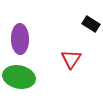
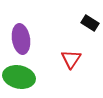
black rectangle: moved 1 px left, 1 px up
purple ellipse: moved 1 px right; rotated 8 degrees counterclockwise
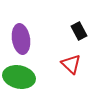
black rectangle: moved 11 px left, 8 px down; rotated 30 degrees clockwise
red triangle: moved 5 px down; rotated 20 degrees counterclockwise
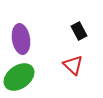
red triangle: moved 2 px right, 1 px down
green ellipse: rotated 48 degrees counterclockwise
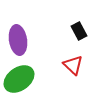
purple ellipse: moved 3 px left, 1 px down
green ellipse: moved 2 px down
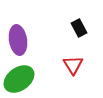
black rectangle: moved 3 px up
red triangle: rotated 15 degrees clockwise
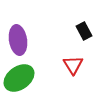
black rectangle: moved 5 px right, 3 px down
green ellipse: moved 1 px up
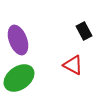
purple ellipse: rotated 12 degrees counterclockwise
red triangle: rotated 30 degrees counterclockwise
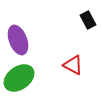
black rectangle: moved 4 px right, 11 px up
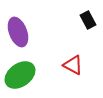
purple ellipse: moved 8 px up
green ellipse: moved 1 px right, 3 px up
